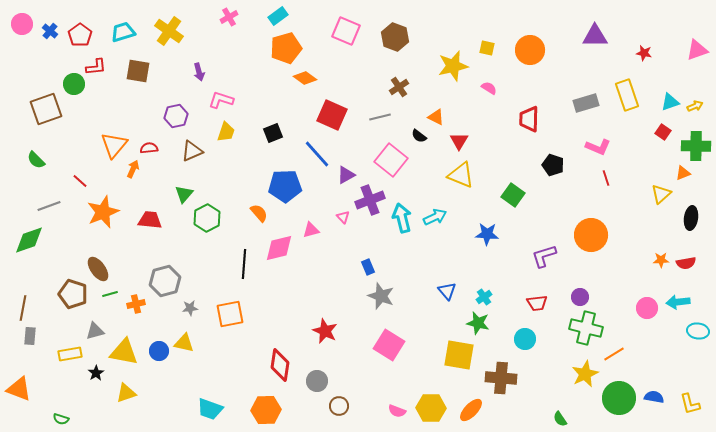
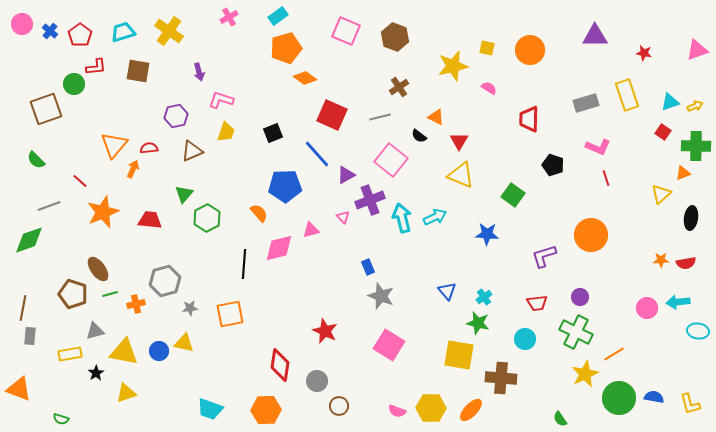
green cross at (586, 328): moved 10 px left, 4 px down; rotated 12 degrees clockwise
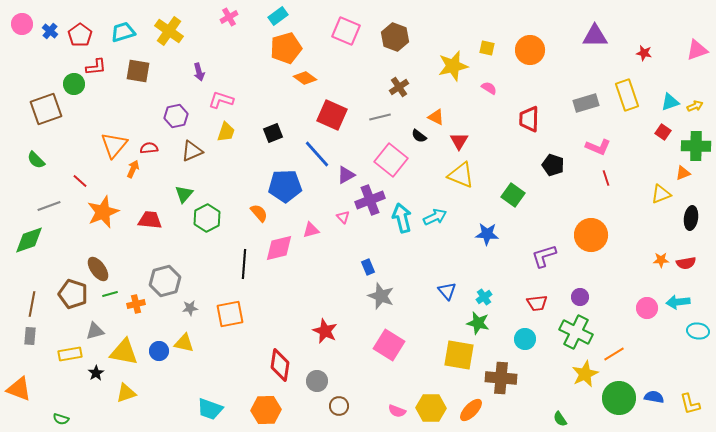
yellow triangle at (661, 194): rotated 20 degrees clockwise
brown line at (23, 308): moved 9 px right, 4 px up
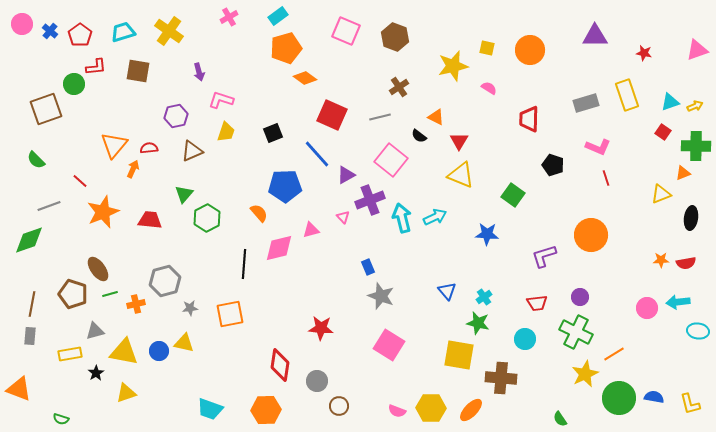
red star at (325, 331): moved 4 px left, 3 px up; rotated 20 degrees counterclockwise
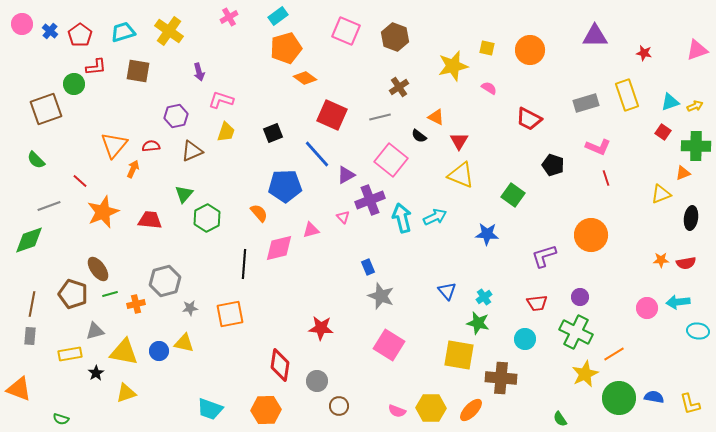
red trapezoid at (529, 119): rotated 64 degrees counterclockwise
red semicircle at (149, 148): moved 2 px right, 2 px up
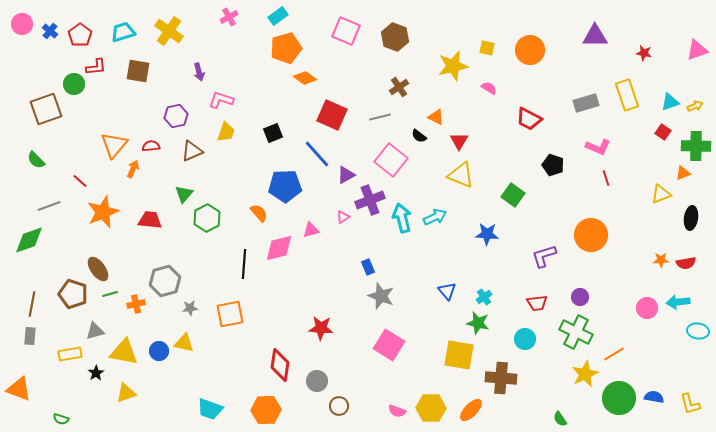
pink triangle at (343, 217): rotated 40 degrees clockwise
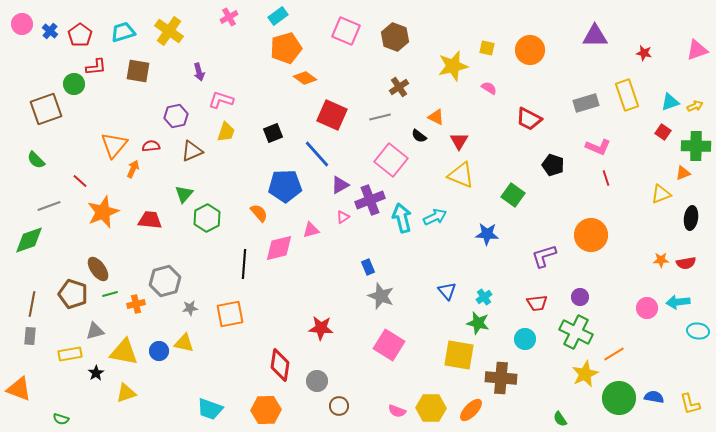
purple triangle at (346, 175): moved 6 px left, 10 px down
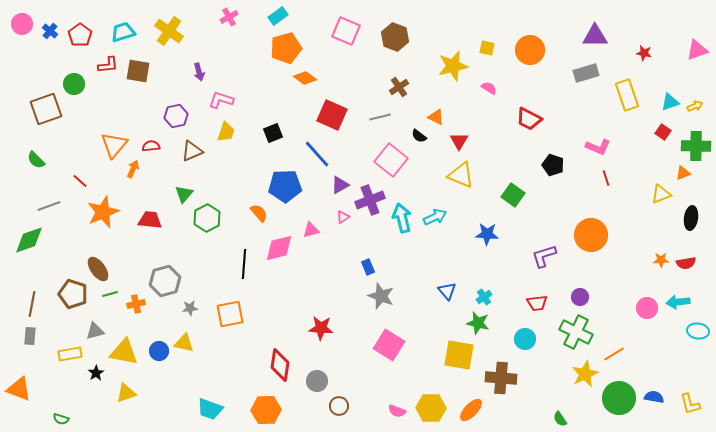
red L-shape at (96, 67): moved 12 px right, 2 px up
gray rectangle at (586, 103): moved 30 px up
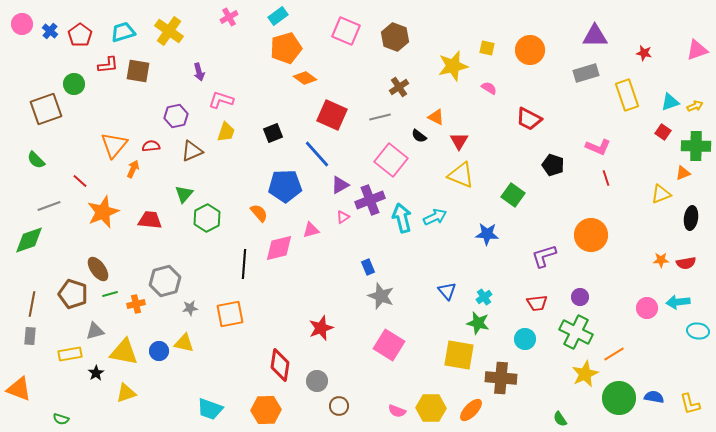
red star at (321, 328): rotated 25 degrees counterclockwise
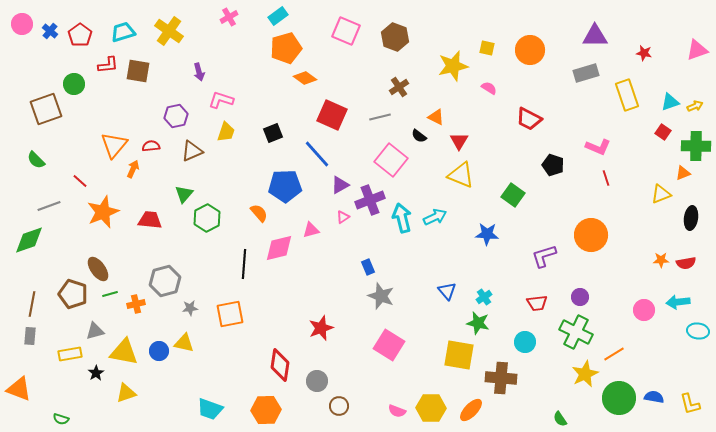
pink circle at (647, 308): moved 3 px left, 2 px down
cyan circle at (525, 339): moved 3 px down
